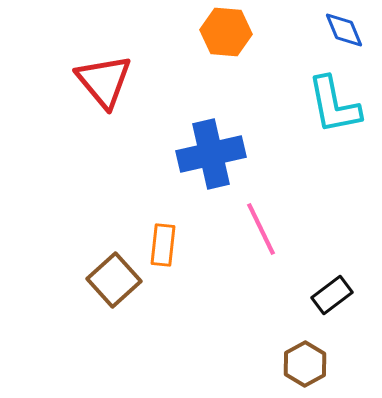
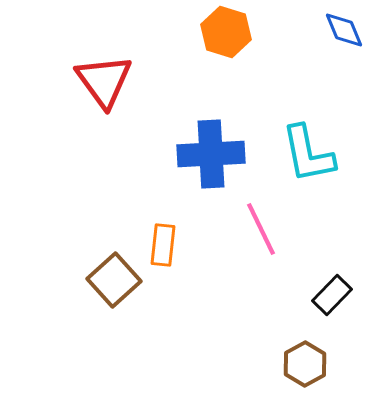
orange hexagon: rotated 12 degrees clockwise
red triangle: rotated 4 degrees clockwise
cyan L-shape: moved 26 px left, 49 px down
blue cross: rotated 10 degrees clockwise
black rectangle: rotated 9 degrees counterclockwise
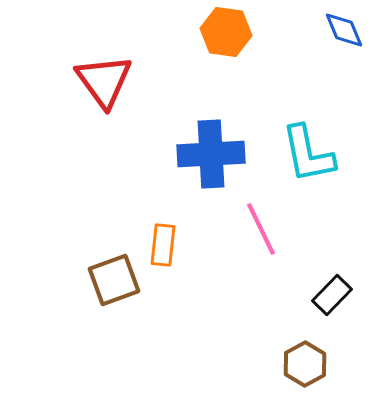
orange hexagon: rotated 9 degrees counterclockwise
brown square: rotated 22 degrees clockwise
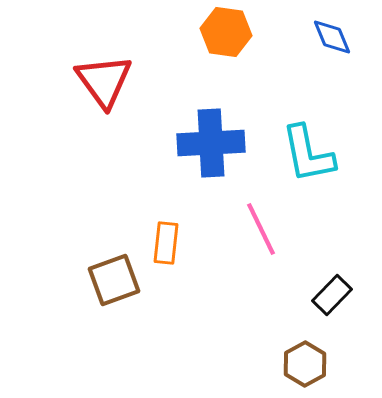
blue diamond: moved 12 px left, 7 px down
blue cross: moved 11 px up
orange rectangle: moved 3 px right, 2 px up
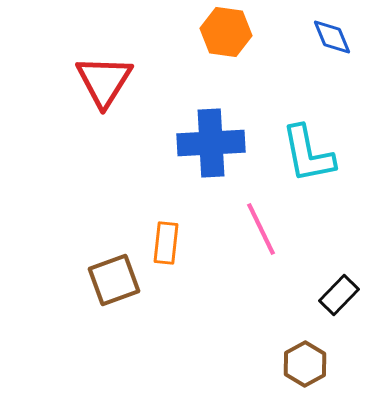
red triangle: rotated 8 degrees clockwise
black rectangle: moved 7 px right
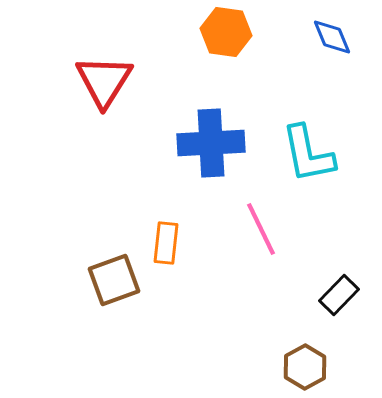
brown hexagon: moved 3 px down
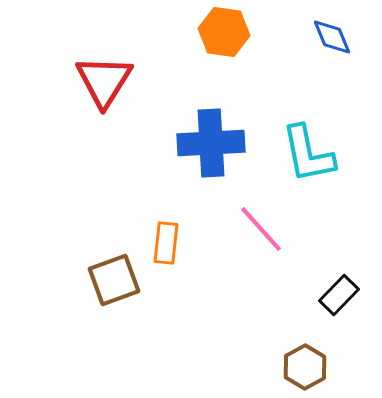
orange hexagon: moved 2 px left
pink line: rotated 16 degrees counterclockwise
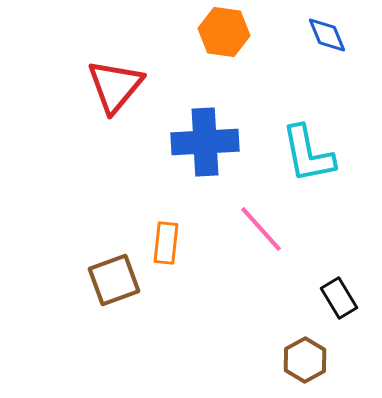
blue diamond: moved 5 px left, 2 px up
red triangle: moved 11 px right, 5 px down; rotated 8 degrees clockwise
blue cross: moved 6 px left, 1 px up
black rectangle: moved 3 px down; rotated 75 degrees counterclockwise
brown hexagon: moved 7 px up
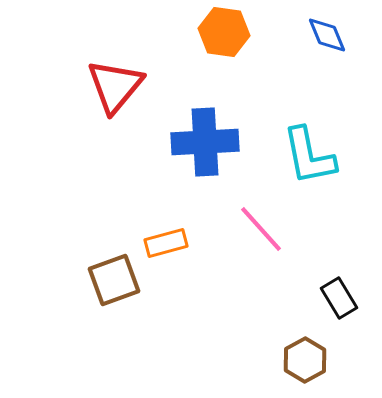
cyan L-shape: moved 1 px right, 2 px down
orange rectangle: rotated 69 degrees clockwise
